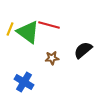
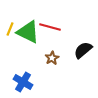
red line: moved 1 px right, 2 px down
green triangle: rotated 10 degrees counterclockwise
brown star: rotated 24 degrees counterclockwise
blue cross: moved 1 px left
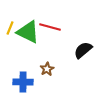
yellow line: moved 1 px up
brown star: moved 5 px left, 11 px down
blue cross: rotated 30 degrees counterclockwise
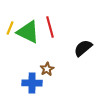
red line: rotated 60 degrees clockwise
black semicircle: moved 2 px up
blue cross: moved 9 px right, 1 px down
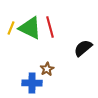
yellow line: moved 1 px right
green triangle: moved 2 px right, 4 px up
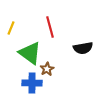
green triangle: moved 25 px down; rotated 10 degrees clockwise
black semicircle: rotated 150 degrees counterclockwise
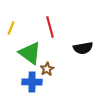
blue cross: moved 1 px up
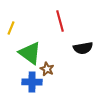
red line: moved 10 px right, 6 px up
brown star: rotated 16 degrees counterclockwise
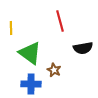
yellow line: rotated 24 degrees counterclockwise
brown star: moved 7 px right, 1 px down
blue cross: moved 1 px left, 2 px down
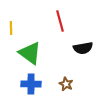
brown star: moved 12 px right, 14 px down
